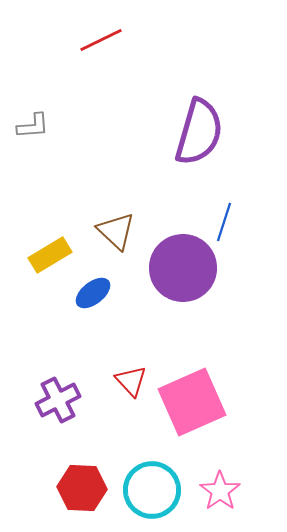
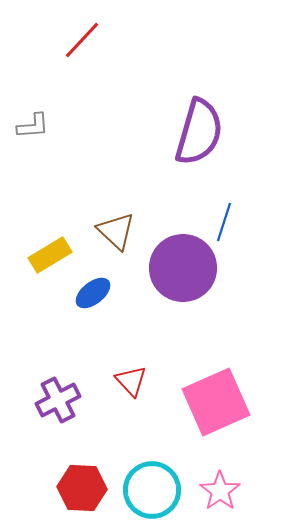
red line: moved 19 px left; rotated 21 degrees counterclockwise
pink square: moved 24 px right
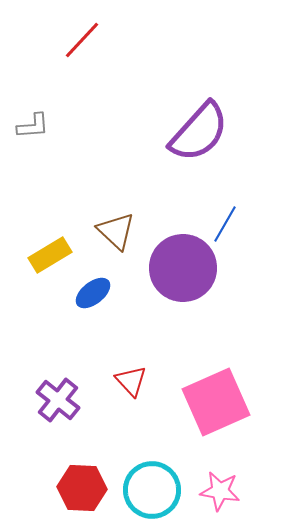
purple semicircle: rotated 26 degrees clockwise
blue line: moved 1 px right, 2 px down; rotated 12 degrees clockwise
purple cross: rotated 24 degrees counterclockwise
pink star: rotated 27 degrees counterclockwise
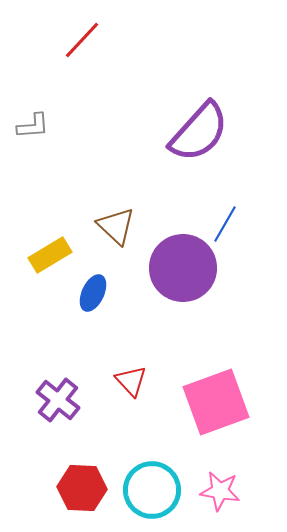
brown triangle: moved 5 px up
blue ellipse: rotated 27 degrees counterclockwise
pink square: rotated 4 degrees clockwise
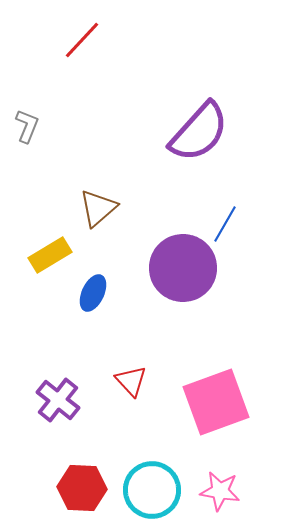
gray L-shape: moved 6 px left; rotated 64 degrees counterclockwise
brown triangle: moved 18 px left, 18 px up; rotated 36 degrees clockwise
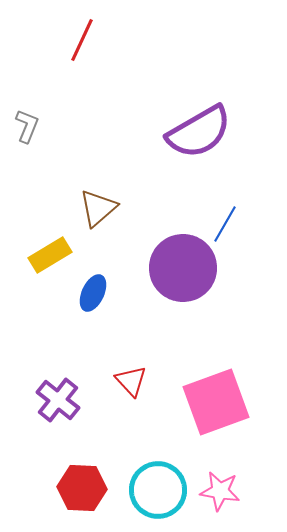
red line: rotated 18 degrees counterclockwise
purple semicircle: rotated 18 degrees clockwise
cyan circle: moved 6 px right
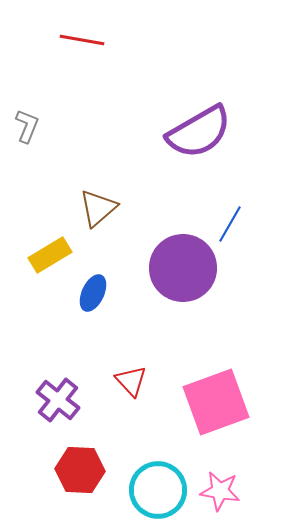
red line: rotated 75 degrees clockwise
blue line: moved 5 px right
red hexagon: moved 2 px left, 18 px up
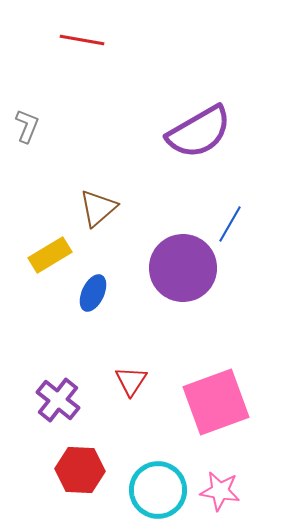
red triangle: rotated 16 degrees clockwise
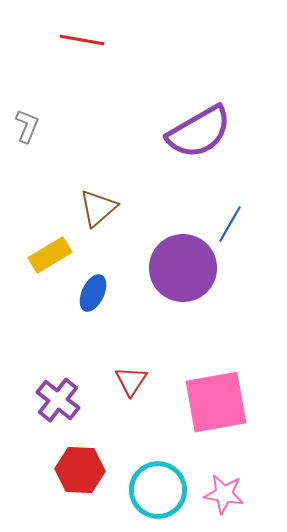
pink square: rotated 10 degrees clockwise
pink star: moved 4 px right, 3 px down
